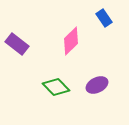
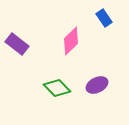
green diamond: moved 1 px right, 1 px down
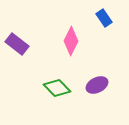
pink diamond: rotated 20 degrees counterclockwise
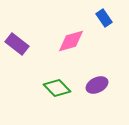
pink diamond: rotated 48 degrees clockwise
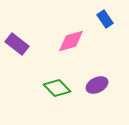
blue rectangle: moved 1 px right, 1 px down
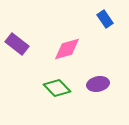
pink diamond: moved 4 px left, 8 px down
purple ellipse: moved 1 px right, 1 px up; rotated 15 degrees clockwise
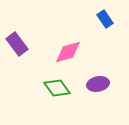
purple rectangle: rotated 15 degrees clockwise
pink diamond: moved 1 px right, 3 px down
green diamond: rotated 8 degrees clockwise
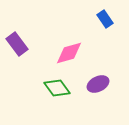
pink diamond: moved 1 px right, 1 px down
purple ellipse: rotated 15 degrees counterclockwise
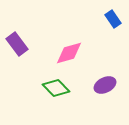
blue rectangle: moved 8 px right
purple ellipse: moved 7 px right, 1 px down
green diamond: moved 1 px left; rotated 8 degrees counterclockwise
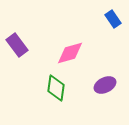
purple rectangle: moved 1 px down
pink diamond: moved 1 px right
green diamond: rotated 52 degrees clockwise
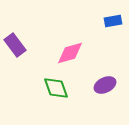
blue rectangle: moved 2 px down; rotated 66 degrees counterclockwise
purple rectangle: moved 2 px left
green diamond: rotated 28 degrees counterclockwise
